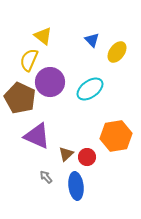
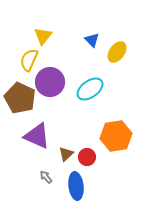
yellow triangle: rotated 30 degrees clockwise
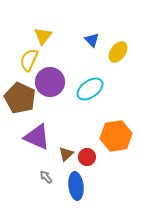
yellow ellipse: moved 1 px right
purple triangle: moved 1 px down
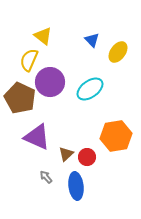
yellow triangle: rotated 30 degrees counterclockwise
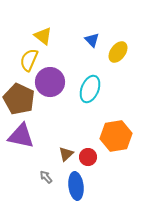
cyan ellipse: rotated 32 degrees counterclockwise
brown pentagon: moved 1 px left, 1 px down
purple triangle: moved 16 px left, 1 px up; rotated 12 degrees counterclockwise
red circle: moved 1 px right
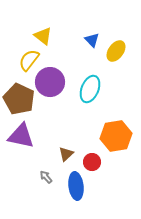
yellow ellipse: moved 2 px left, 1 px up
yellow semicircle: rotated 15 degrees clockwise
red circle: moved 4 px right, 5 px down
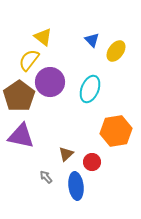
yellow triangle: moved 1 px down
brown pentagon: moved 3 px up; rotated 12 degrees clockwise
orange hexagon: moved 5 px up
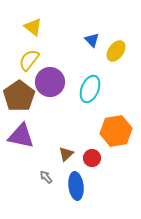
yellow triangle: moved 10 px left, 10 px up
red circle: moved 4 px up
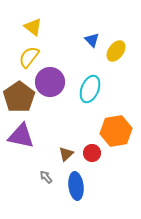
yellow semicircle: moved 3 px up
brown pentagon: moved 1 px down
red circle: moved 5 px up
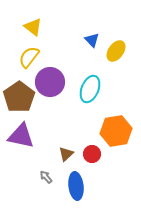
red circle: moved 1 px down
